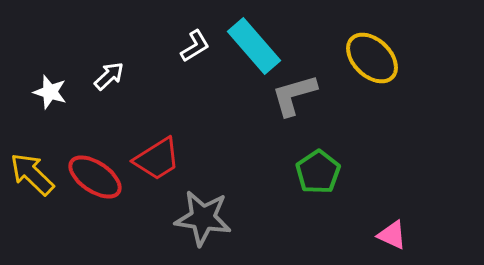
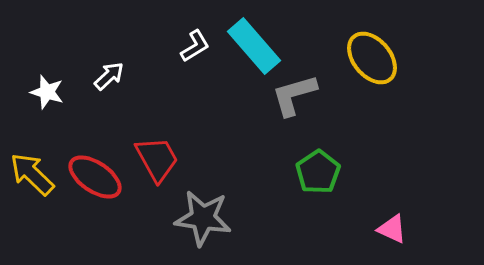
yellow ellipse: rotated 6 degrees clockwise
white star: moved 3 px left
red trapezoid: rotated 87 degrees counterclockwise
pink triangle: moved 6 px up
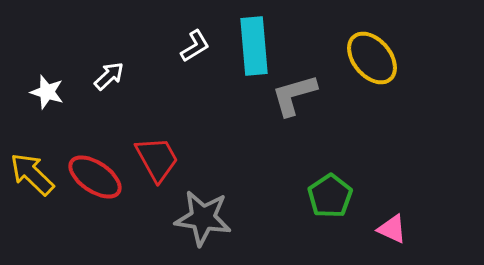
cyan rectangle: rotated 36 degrees clockwise
green pentagon: moved 12 px right, 24 px down
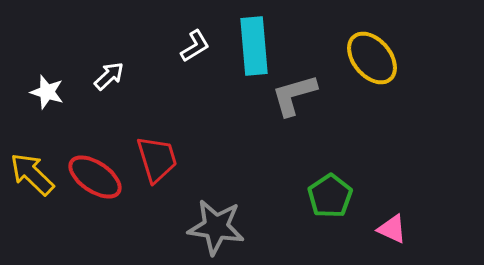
red trapezoid: rotated 12 degrees clockwise
gray star: moved 13 px right, 9 px down
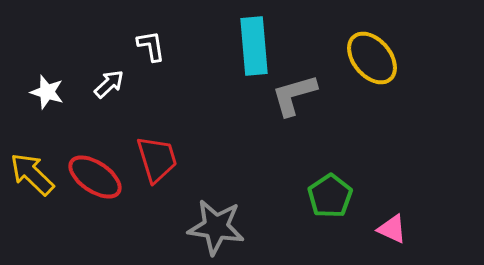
white L-shape: moved 44 px left; rotated 68 degrees counterclockwise
white arrow: moved 8 px down
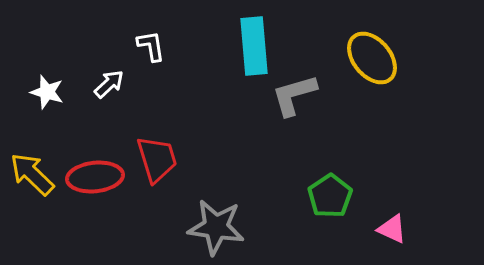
red ellipse: rotated 40 degrees counterclockwise
